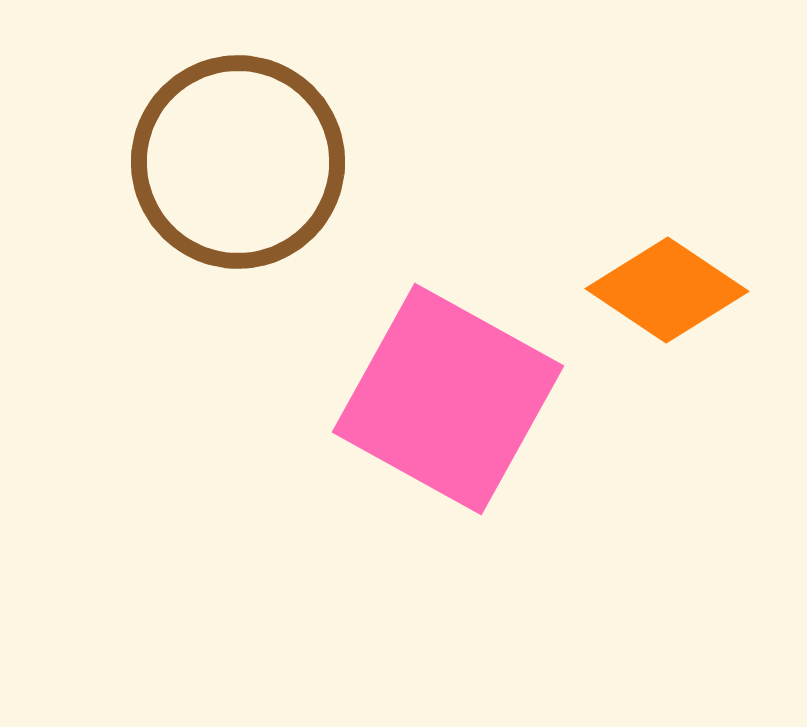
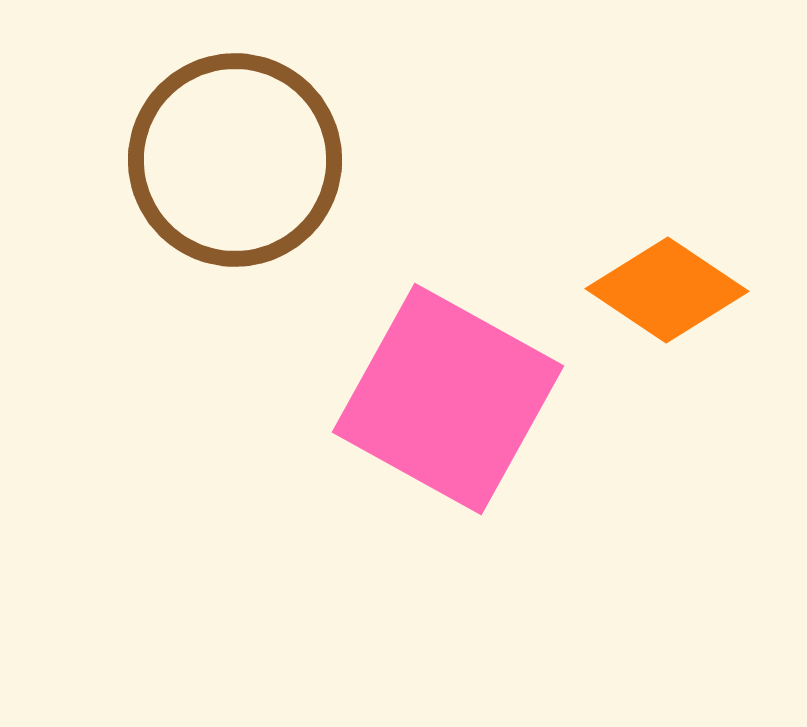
brown circle: moved 3 px left, 2 px up
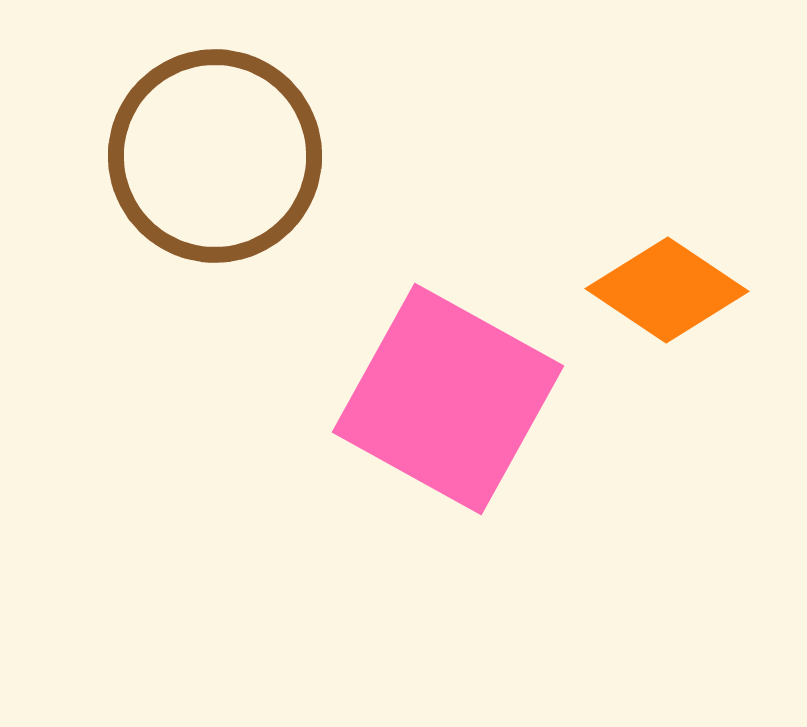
brown circle: moved 20 px left, 4 px up
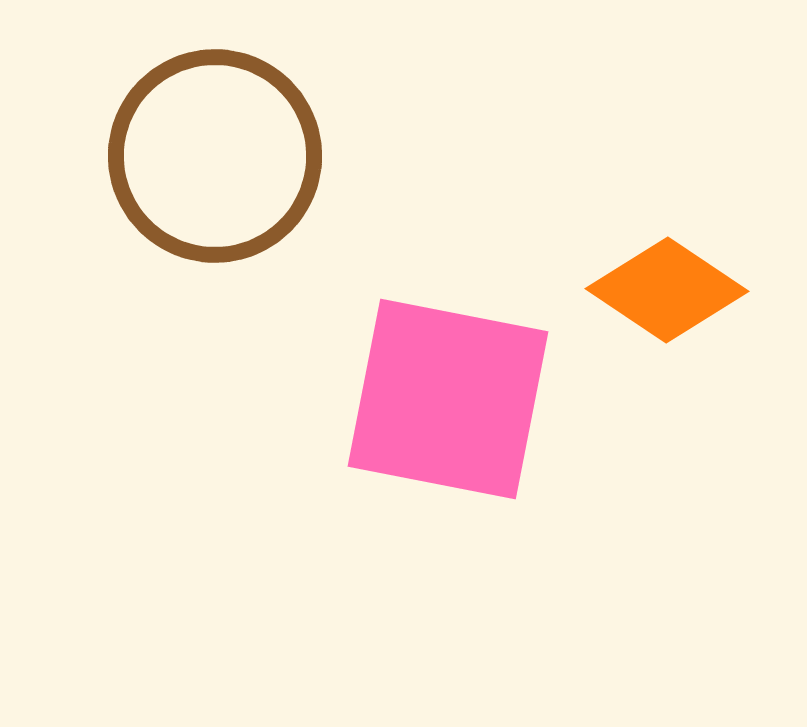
pink square: rotated 18 degrees counterclockwise
